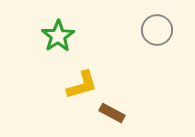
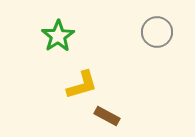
gray circle: moved 2 px down
brown rectangle: moved 5 px left, 3 px down
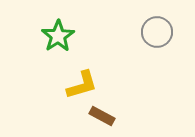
brown rectangle: moved 5 px left
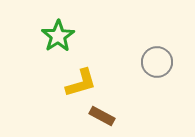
gray circle: moved 30 px down
yellow L-shape: moved 1 px left, 2 px up
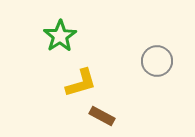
green star: moved 2 px right
gray circle: moved 1 px up
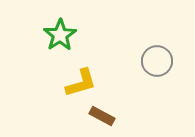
green star: moved 1 px up
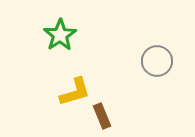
yellow L-shape: moved 6 px left, 9 px down
brown rectangle: rotated 40 degrees clockwise
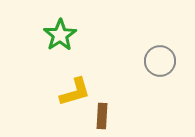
gray circle: moved 3 px right
brown rectangle: rotated 25 degrees clockwise
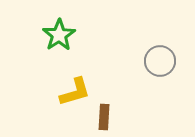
green star: moved 1 px left
brown rectangle: moved 2 px right, 1 px down
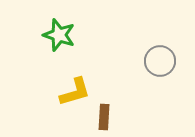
green star: rotated 20 degrees counterclockwise
